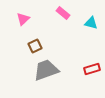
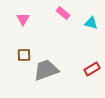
pink triangle: rotated 16 degrees counterclockwise
brown square: moved 11 px left, 9 px down; rotated 24 degrees clockwise
red rectangle: rotated 14 degrees counterclockwise
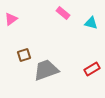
pink triangle: moved 12 px left; rotated 24 degrees clockwise
brown square: rotated 16 degrees counterclockwise
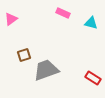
pink rectangle: rotated 16 degrees counterclockwise
red rectangle: moved 1 px right, 9 px down; rotated 63 degrees clockwise
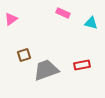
red rectangle: moved 11 px left, 13 px up; rotated 42 degrees counterclockwise
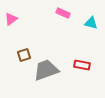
red rectangle: rotated 21 degrees clockwise
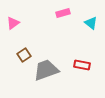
pink rectangle: rotated 40 degrees counterclockwise
pink triangle: moved 2 px right, 4 px down
cyan triangle: rotated 24 degrees clockwise
brown square: rotated 16 degrees counterclockwise
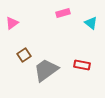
pink triangle: moved 1 px left
gray trapezoid: rotated 16 degrees counterclockwise
